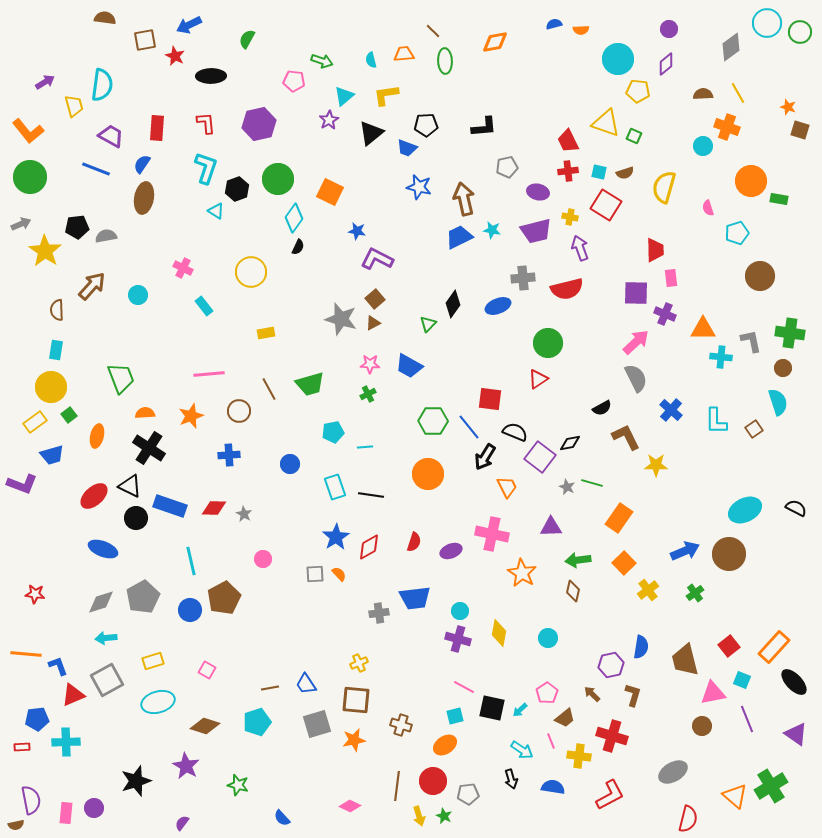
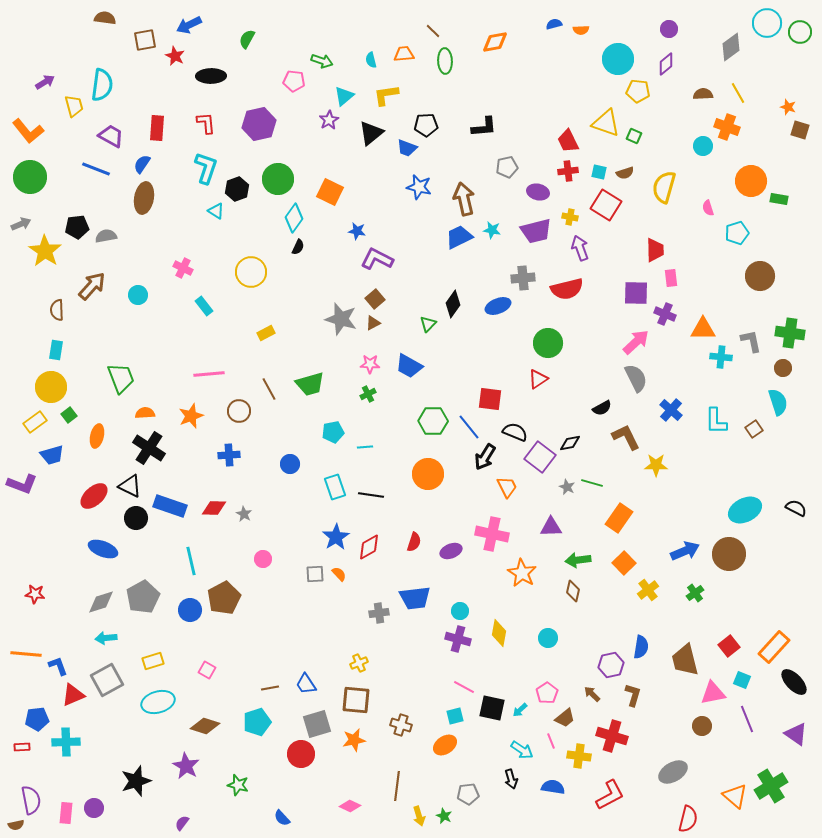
yellow rectangle at (266, 333): rotated 18 degrees counterclockwise
red circle at (433, 781): moved 132 px left, 27 px up
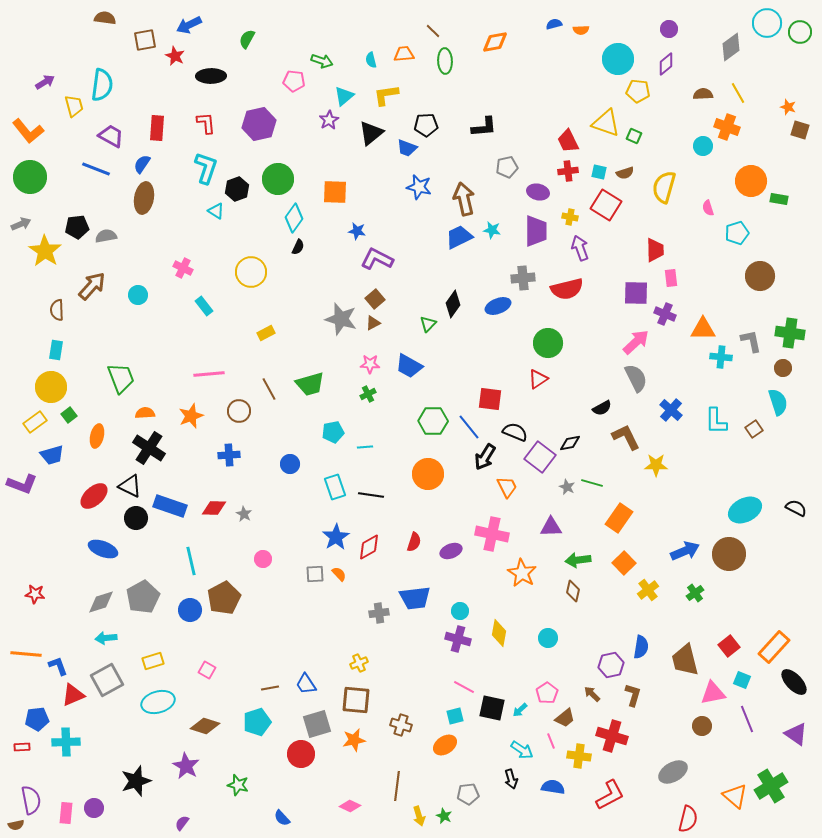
orange square at (330, 192): moved 5 px right; rotated 24 degrees counterclockwise
purple trapezoid at (536, 231): rotated 76 degrees counterclockwise
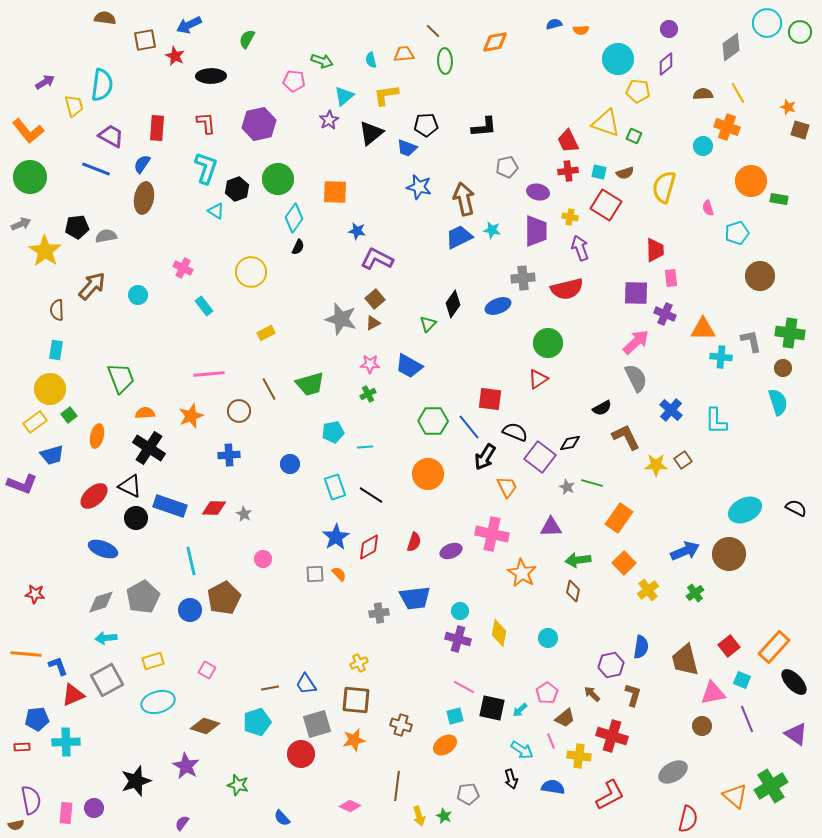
yellow circle at (51, 387): moved 1 px left, 2 px down
brown square at (754, 429): moved 71 px left, 31 px down
black line at (371, 495): rotated 25 degrees clockwise
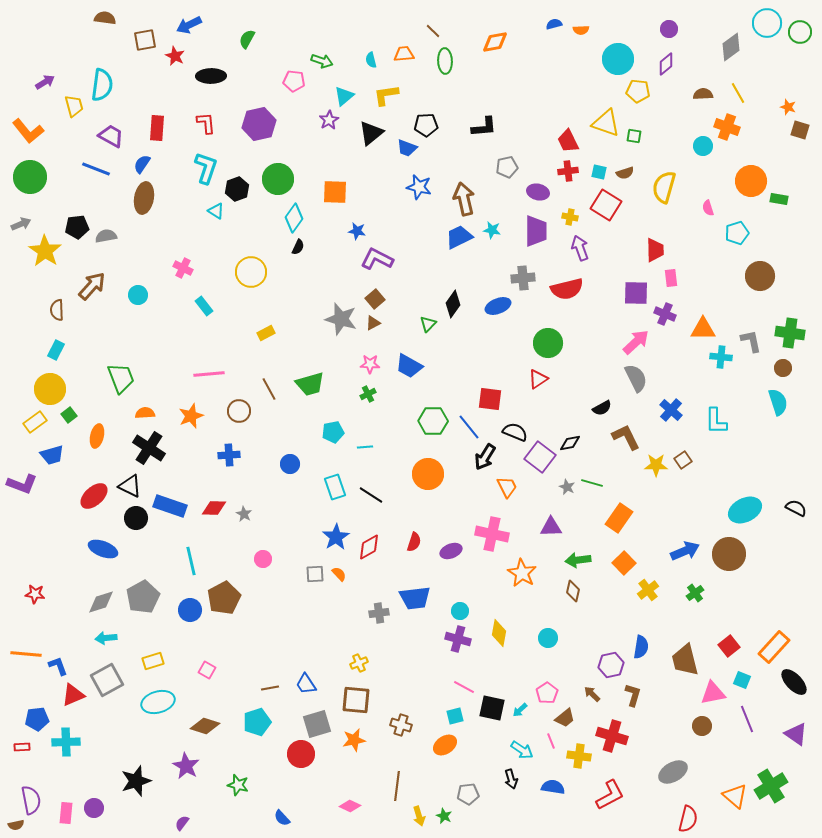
green square at (634, 136): rotated 14 degrees counterclockwise
cyan rectangle at (56, 350): rotated 18 degrees clockwise
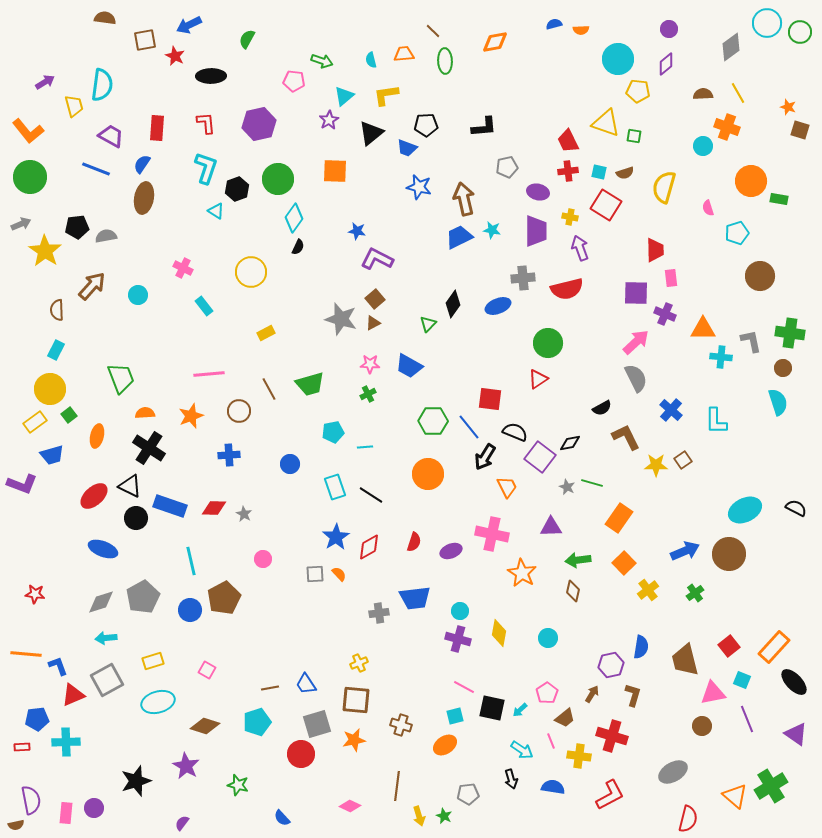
orange square at (335, 192): moved 21 px up
brown arrow at (592, 694): rotated 78 degrees clockwise
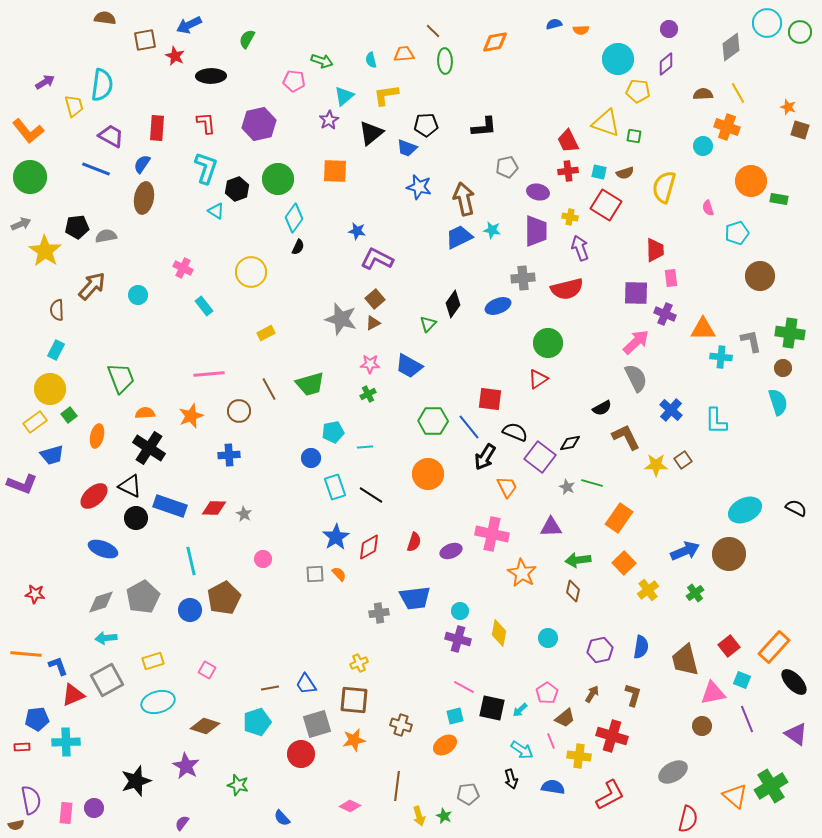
blue circle at (290, 464): moved 21 px right, 6 px up
purple hexagon at (611, 665): moved 11 px left, 15 px up
brown square at (356, 700): moved 2 px left
